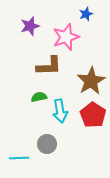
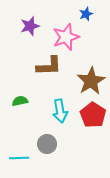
green semicircle: moved 19 px left, 4 px down
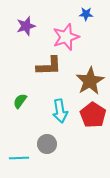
blue star: rotated 24 degrees clockwise
purple star: moved 4 px left
brown star: moved 1 px left
green semicircle: rotated 42 degrees counterclockwise
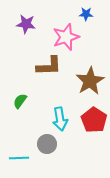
purple star: moved 2 px up; rotated 24 degrees clockwise
cyan arrow: moved 8 px down
red pentagon: moved 1 px right, 5 px down
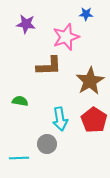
green semicircle: rotated 63 degrees clockwise
